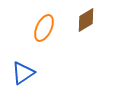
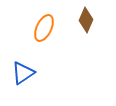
brown diamond: rotated 35 degrees counterclockwise
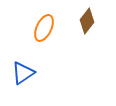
brown diamond: moved 1 px right, 1 px down; rotated 15 degrees clockwise
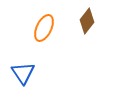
blue triangle: rotated 30 degrees counterclockwise
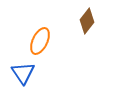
orange ellipse: moved 4 px left, 13 px down
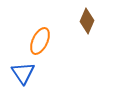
brown diamond: rotated 15 degrees counterclockwise
